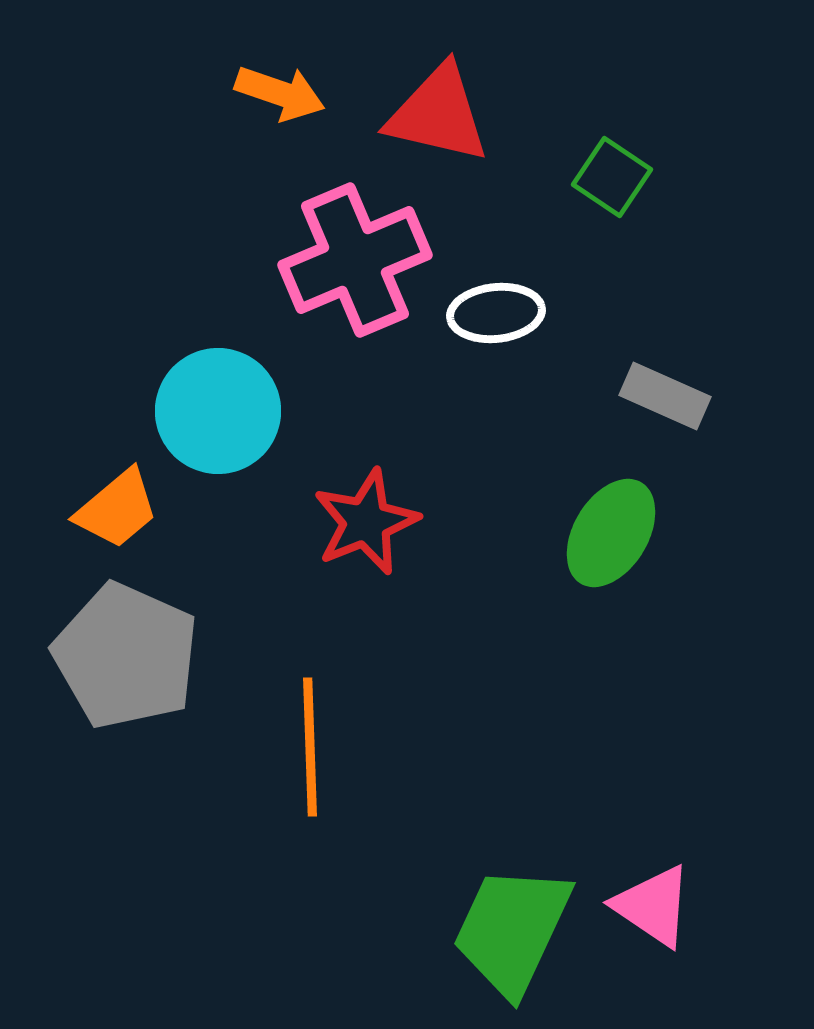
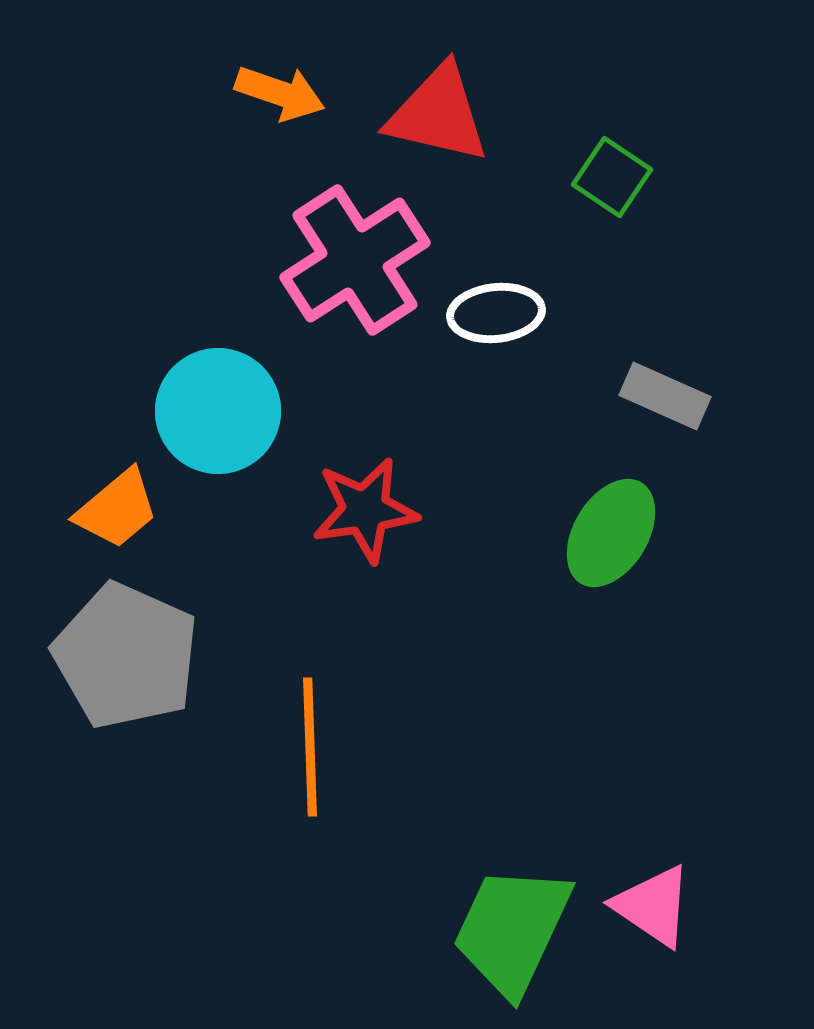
pink cross: rotated 10 degrees counterclockwise
red star: moved 1 px left, 12 px up; rotated 14 degrees clockwise
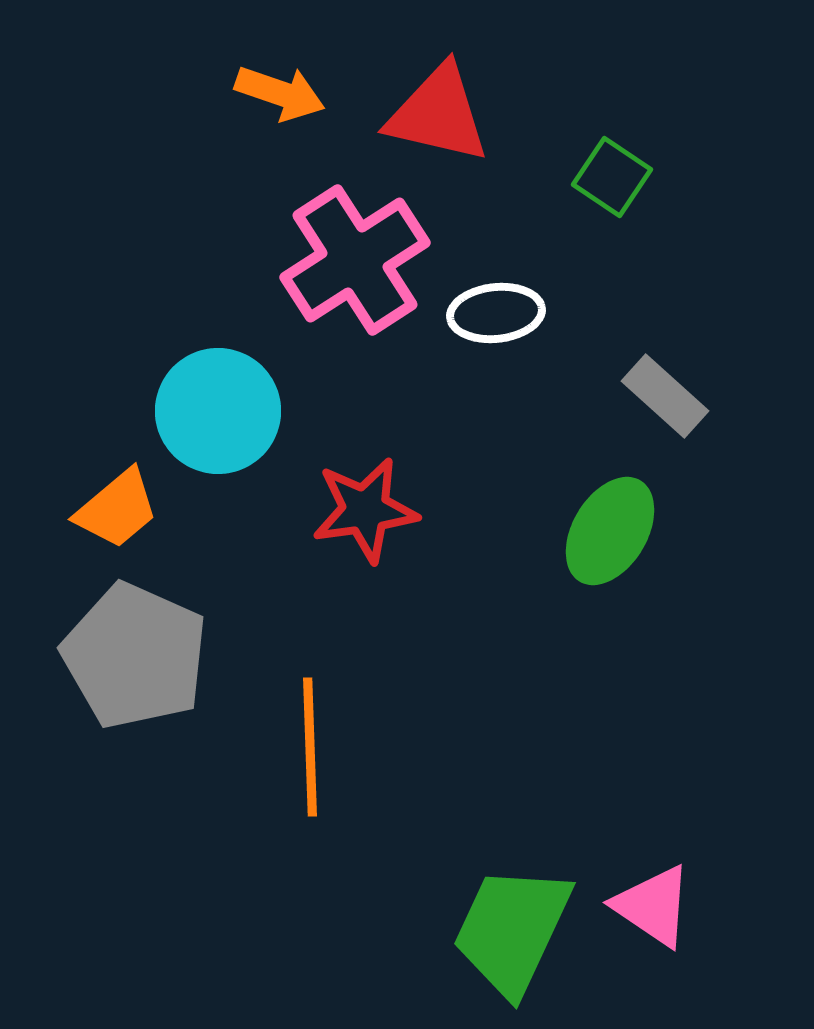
gray rectangle: rotated 18 degrees clockwise
green ellipse: moved 1 px left, 2 px up
gray pentagon: moved 9 px right
